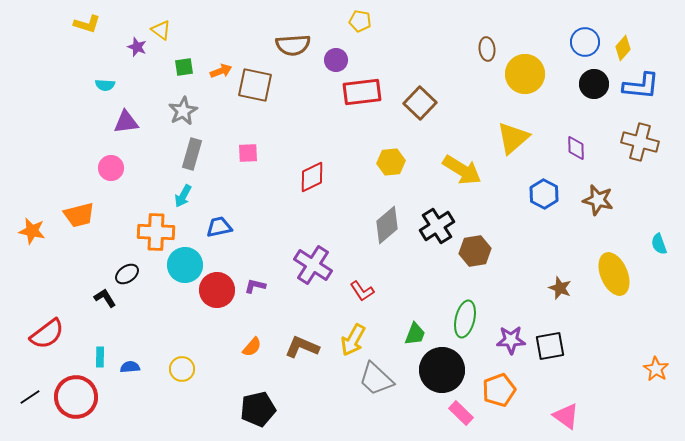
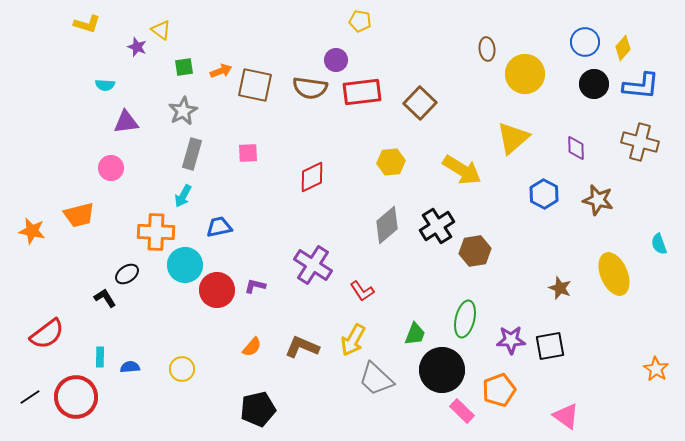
brown semicircle at (293, 45): moved 17 px right, 43 px down; rotated 12 degrees clockwise
pink rectangle at (461, 413): moved 1 px right, 2 px up
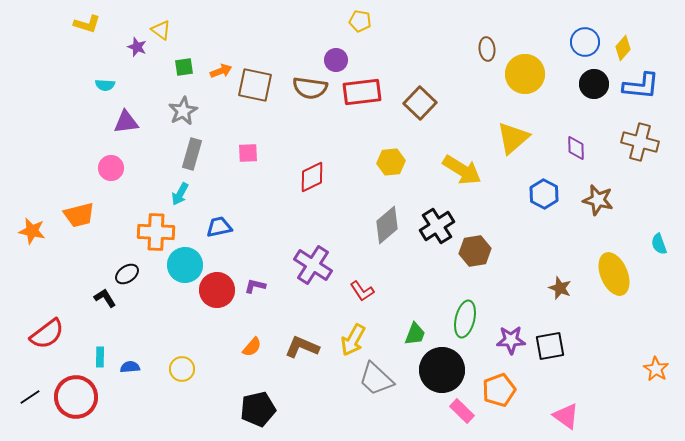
cyan arrow at (183, 196): moved 3 px left, 2 px up
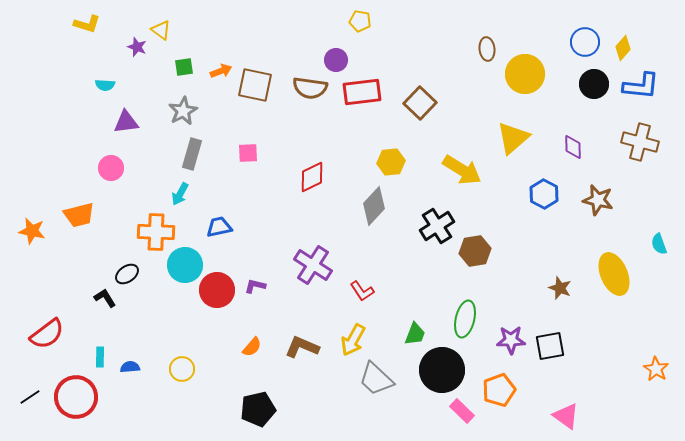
purple diamond at (576, 148): moved 3 px left, 1 px up
gray diamond at (387, 225): moved 13 px left, 19 px up; rotated 6 degrees counterclockwise
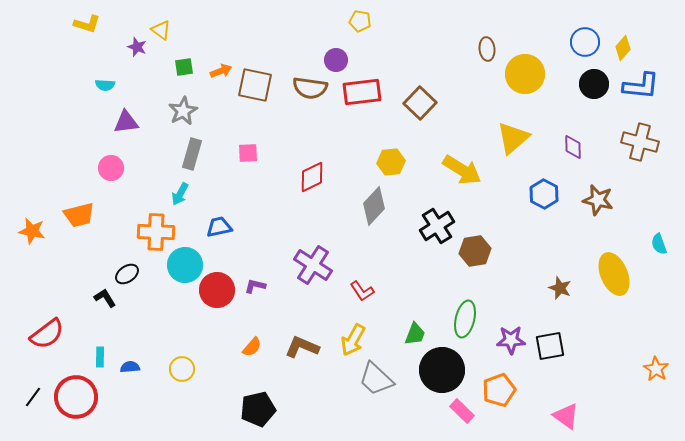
black line at (30, 397): moved 3 px right; rotated 20 degrees counterclockwise
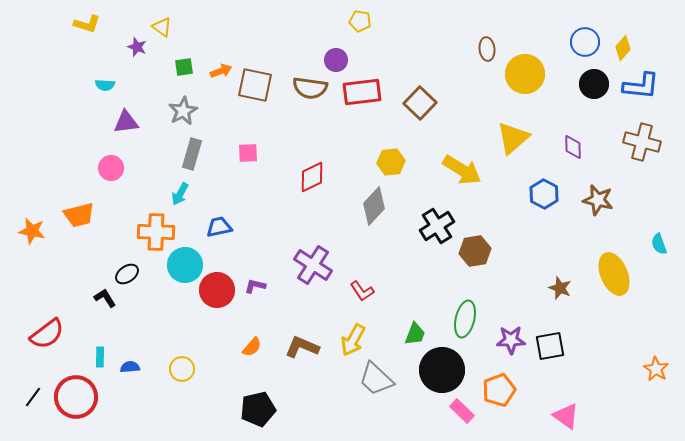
yellow triangle at (161, 30): moved 1 px right, 3 px up
brown cross at (640, 142): moved 2 px right
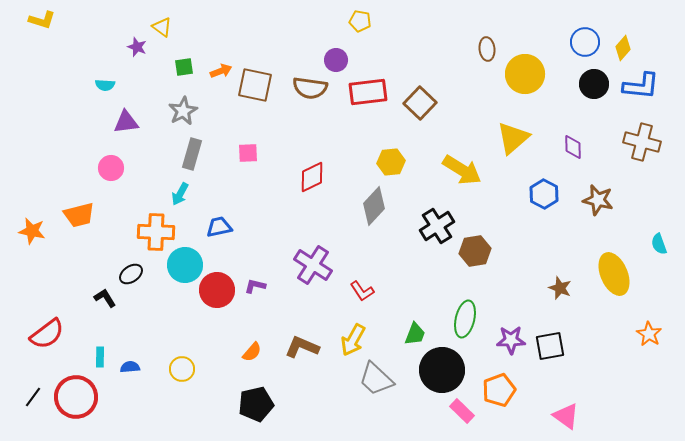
yellow L-shape at (87, 24): moved 45 px left, 4 px up
red rectangle at (362, 92): moved 6 px right
black ellipse at (127, 274): moved 4 px right
orange semicircle at (252, 347): moved 5 px down
orange star at (656, 369): moved 7 px left, 35 px up
black pentagon at (258, 409): moved 2 px left, 5 px up
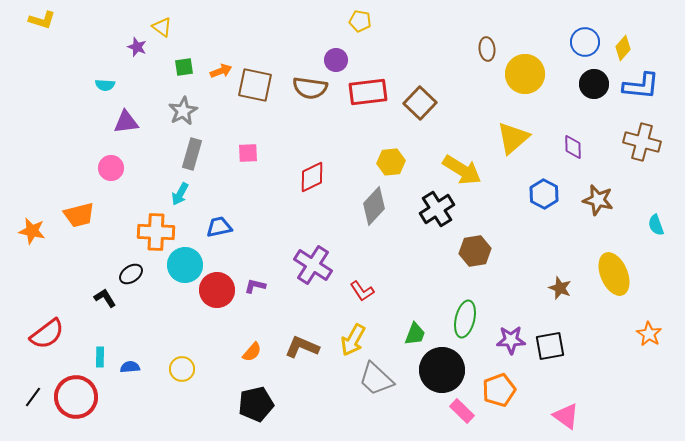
black cross at (437, 226): moved 17 px up
cyan semicircle at (659, 244): moved 3 px left, 19 px up
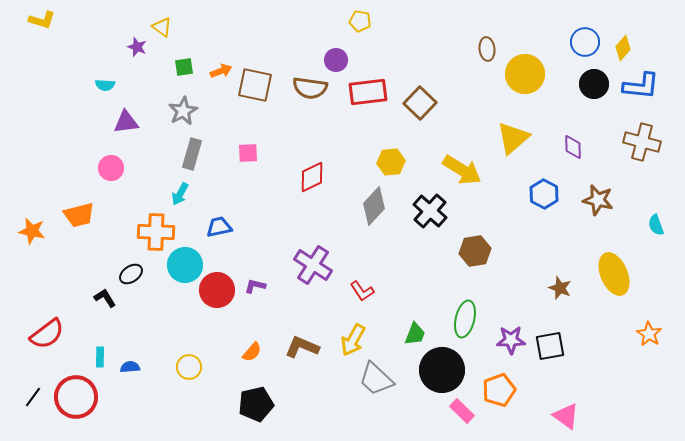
black cross at (437, 209): moved 7 px left, 2 px down; rotated 16 degrees counterclockwise
yellow circle at (182, 369): moved 7 px right, 2 px up
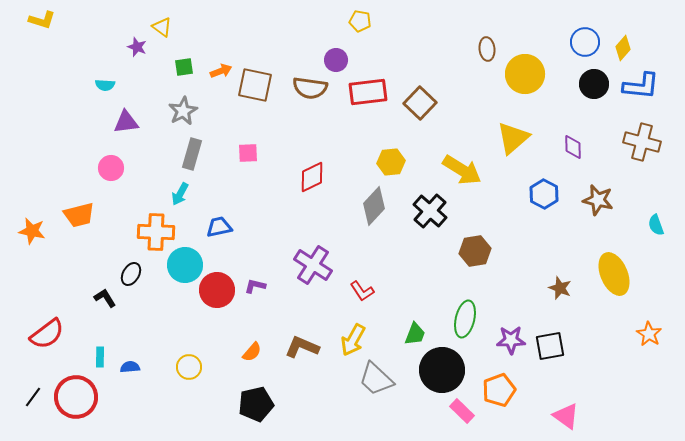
black ellipse at (131, 274): rotated 25 degrees counterclockwise
